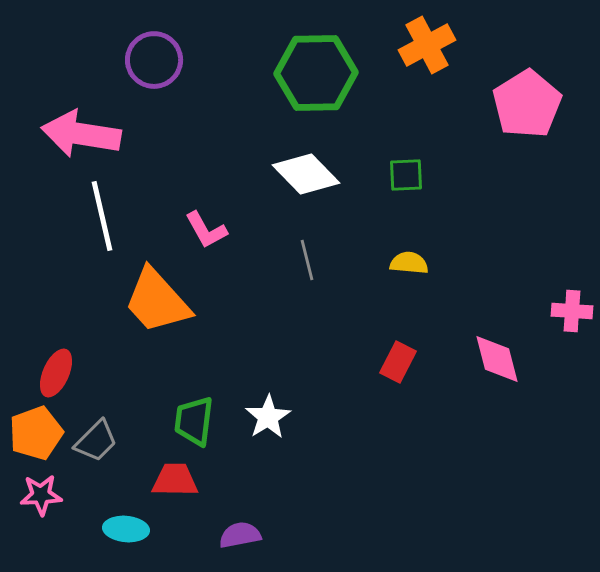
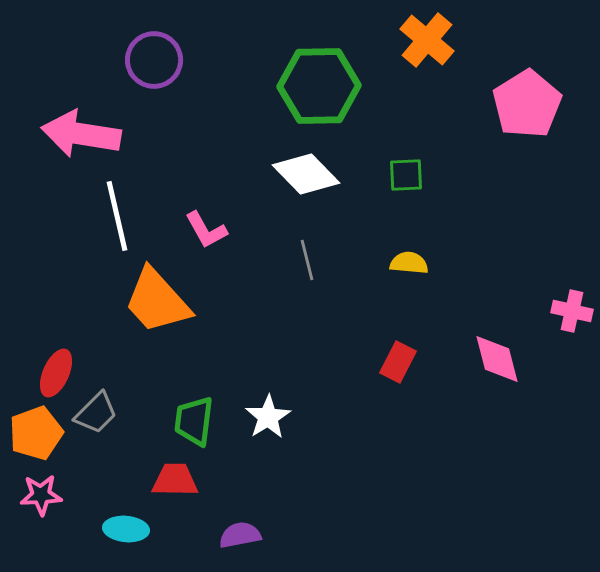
orange cross: moved 5 px up; rotated 22 degrees counterclockwise
green hexagon: moved 3 px right, 13 px down
white line: moved 15 px right
pink cross: rotated 9 degrees clockwise
gray trapezoid: moved 28 px up
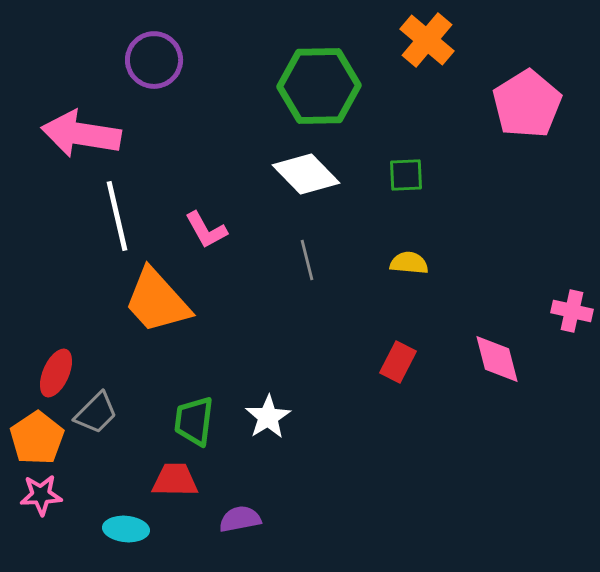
orange pentagon: moved 1 px right, 5 px down; rotated 14 degrees counterclockwise
purple semicircle: moved 16 px up
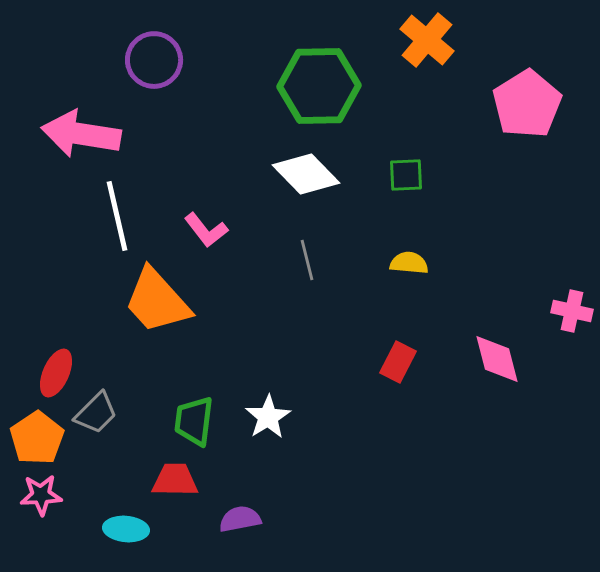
pink L-shape: rotated 9 degrees counterclockwise
